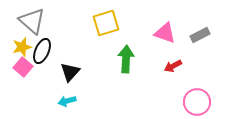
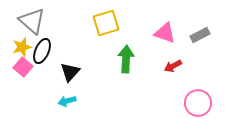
pink circle: moved 1 px right, 1 px down
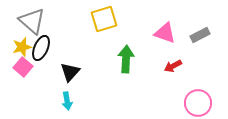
yellow square: moved 2 px left, 4 px up
black ellipse: moved 1 px left, 3 px up
cyan arrow: rotated 84 degrees counterclockwise
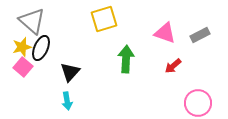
red arrow: rotated 12 degrees counterclockwise
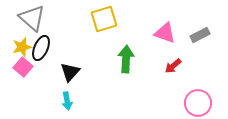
gray triangle: moved 3 px up
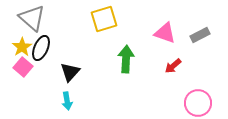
yellow star: rotated 18 degrees counterclockwise
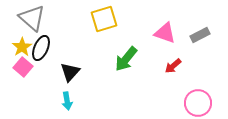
green arrow: rotated 144 degrees counterclockwise
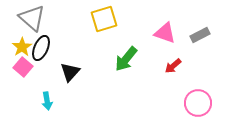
cyan arrow: moved 20 px left
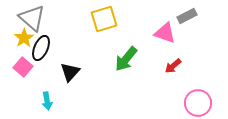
gray rectangle: moved 13 px left, 19 px up
yellow star: moved 2 px right, 9 px up
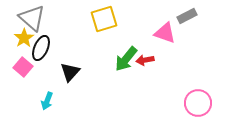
red arrow: moved 28 px left, 6 px up; rotated 30 degrees clockwise
cyan arrow: rotated 30 degrees clockwise
